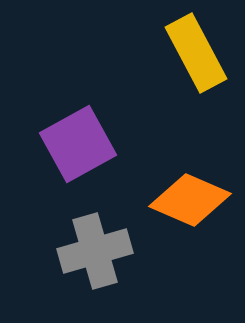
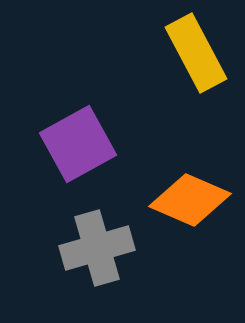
gray cross: moved 2 px right, 3 px up
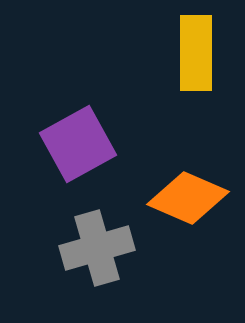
yellow rectangle: rotated 28 degrees clockwise
orange diamond: moved 2 px left, 2 px up
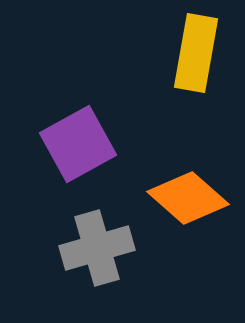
yellow rectangle: rotated 10 degrees clockwise
orange diamond: rotated 18 degrees clockwise
